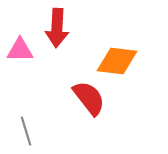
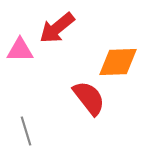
red arrow: rotated 48 degrees clockwise
orange diamond: moved 1 px right, 1 px down; rotated 9 degrees counterclockwise
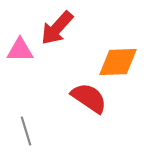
red arrow: rotated 9 degrees counterclockwise
red semicircle: rotated 18 degrees counterclockwise
